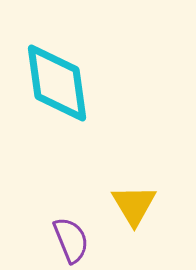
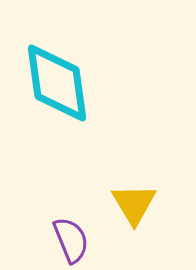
yellow triangle: moved 1 px up
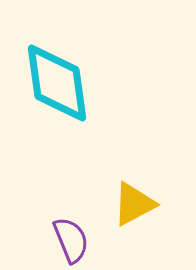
yellow triangle: rotated 33 degrees clockwise
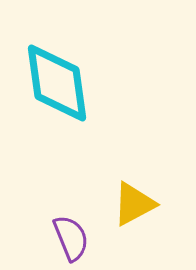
purple semicircle: moved 2 px up
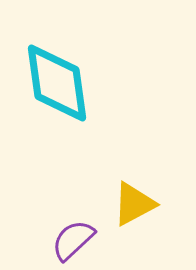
purple semicircle: moved 2 px right, 2 px down; rotated 111 degrees counterclockwise
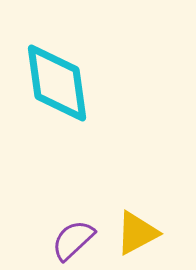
yellow triangle: moved 3 px right, 29 px down
